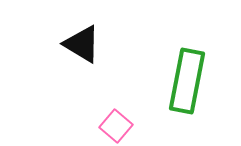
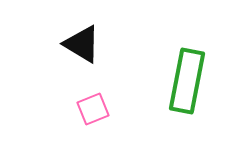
pink square: moved 23 px left, 17 px up; rotated 28 degrees clockwise
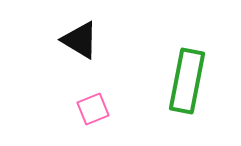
black triangle: moved 2 px left, 4 px up
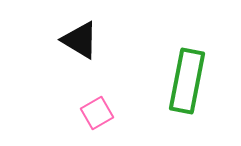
pink square: moved 4 px right, 4 px down; rotated 8 degrees counterclockwise
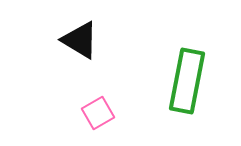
pink square: moved 1 px right
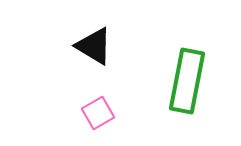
black triangle: moved 14 px right, 6 px down
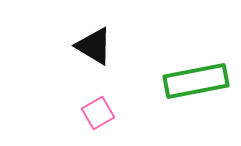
green rectangle: moved 9 px right; rotated 68 degrees clockwise
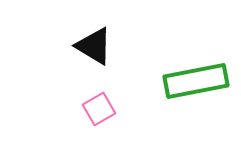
pink square: moved 1 px right, 4 px up
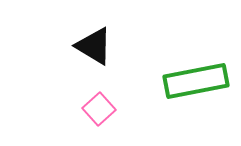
pink square: rotated 12 degrees counterclockwise
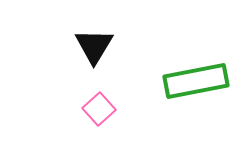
black triangle: rotated 30 degrees clockwise
